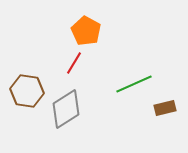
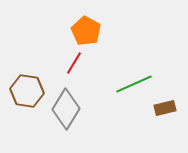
gray diamond: rotated 27 degrees counterclockwise
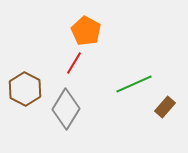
brown hexagon: moved 2 px left, 2 px up; rotated 20 degrees clockwise
brown rectangle: moved 1 px up; rotated 35 degrees counterclockwise
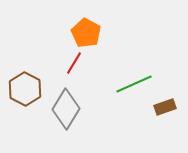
orange pentagon: moved 2 px down
brown rectangle: rotated 30 degrees clockwise
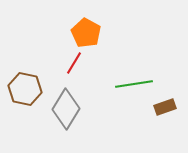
green line: rotated 15 degrees clockwise
brown hexagon: rotated 16 degrees counterclockwise
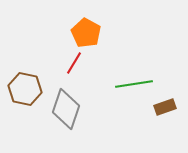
gray diamond: rotated 12 degrees counterclockwise
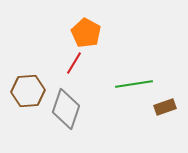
brown hexagon: moved 3 px right, 2 px down; rotated 16 degrees counterclockwise
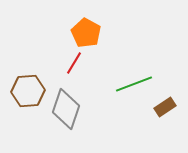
green line: rotated 12 degrees counterclockwise
brown rectangle: rotated 15 degrees counterclockwise
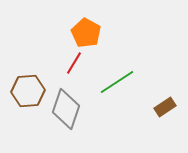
green line: moved 17 px left, 2 px up; rotated 12 degrees counterclockwise
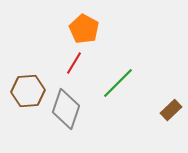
orange pentagon: moved 2 px left, 4 px up
green line: moved 1 px right, 1 px down; rotated 12 degrees counterclockwise
brown rectangle: moved 6 px right, 3 px down; rotated 10 degrees counterclockwise
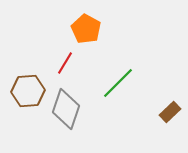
orange pentagon: moved 2 px right
red line: moved 9 px left
brown rectangle: moved 1 px left, 2 px down
